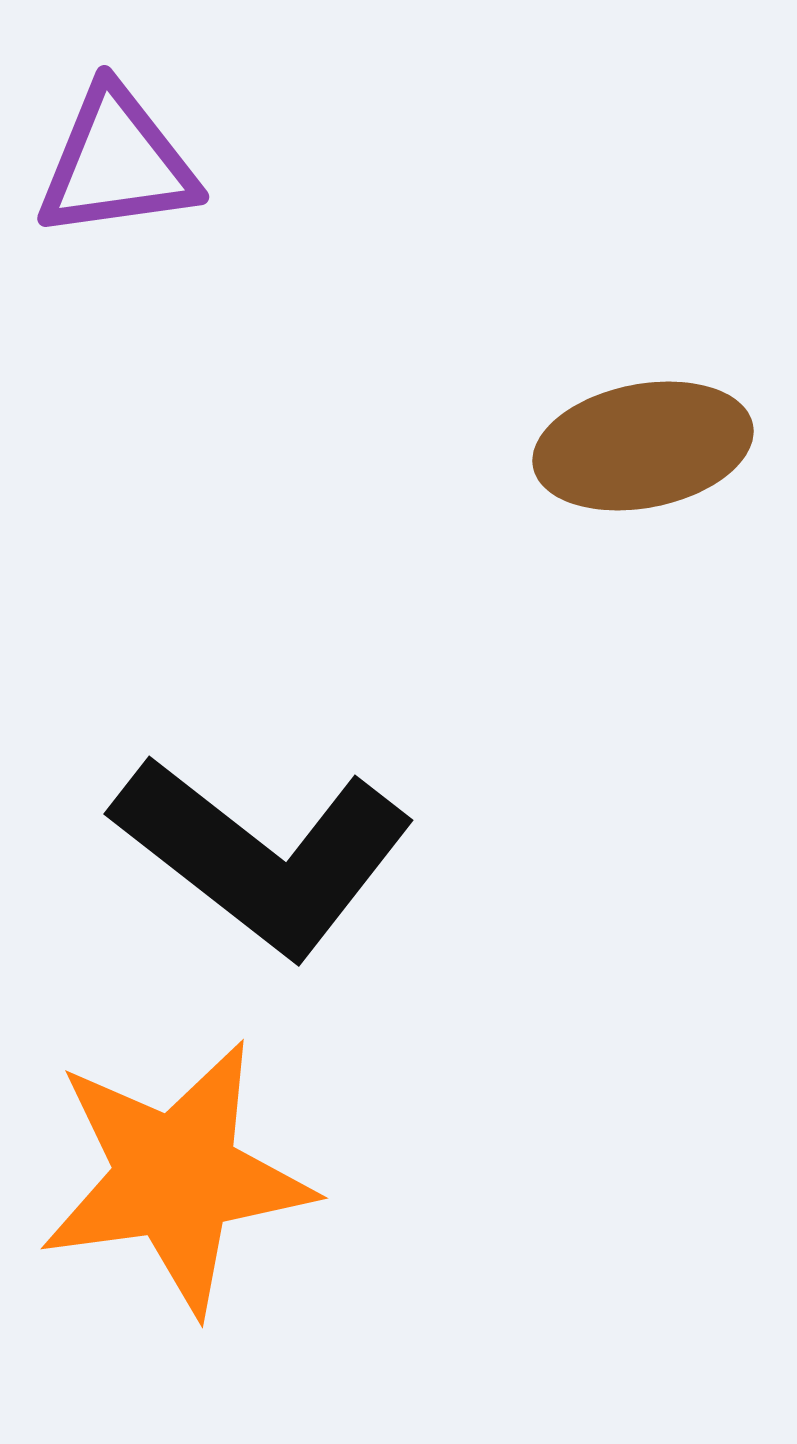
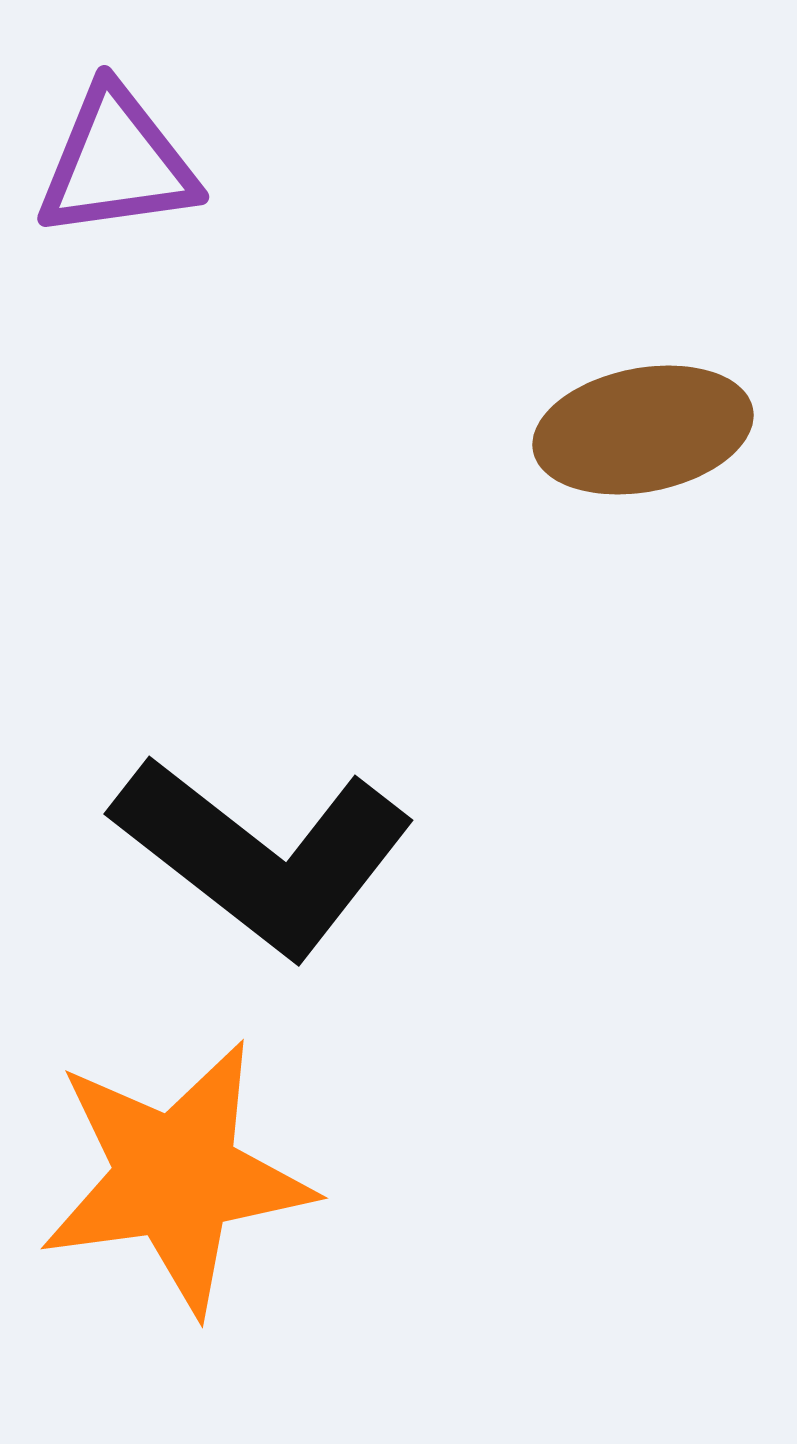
brown ellipse: moved 16 px up
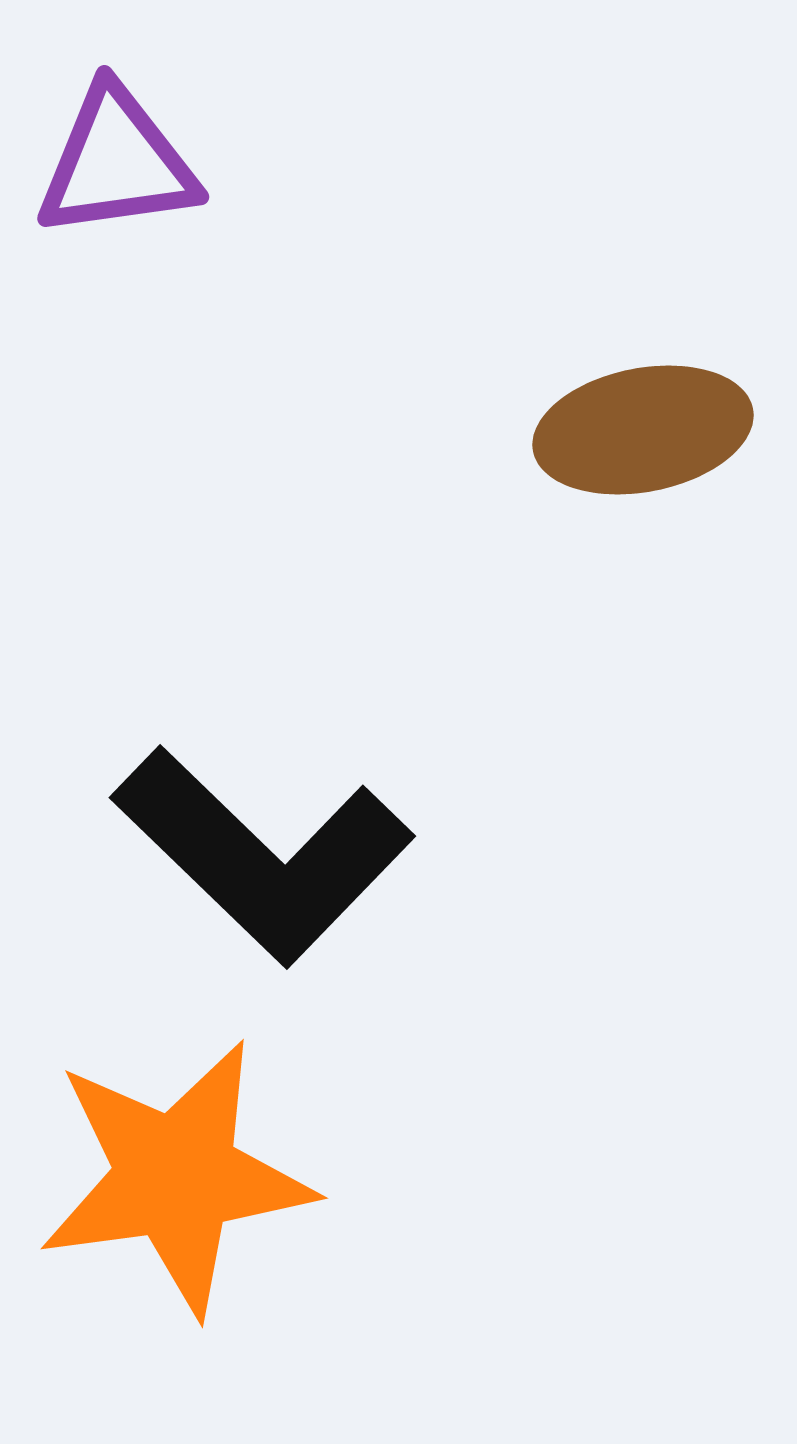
black L-shape: rotated 6 degrees clockwise
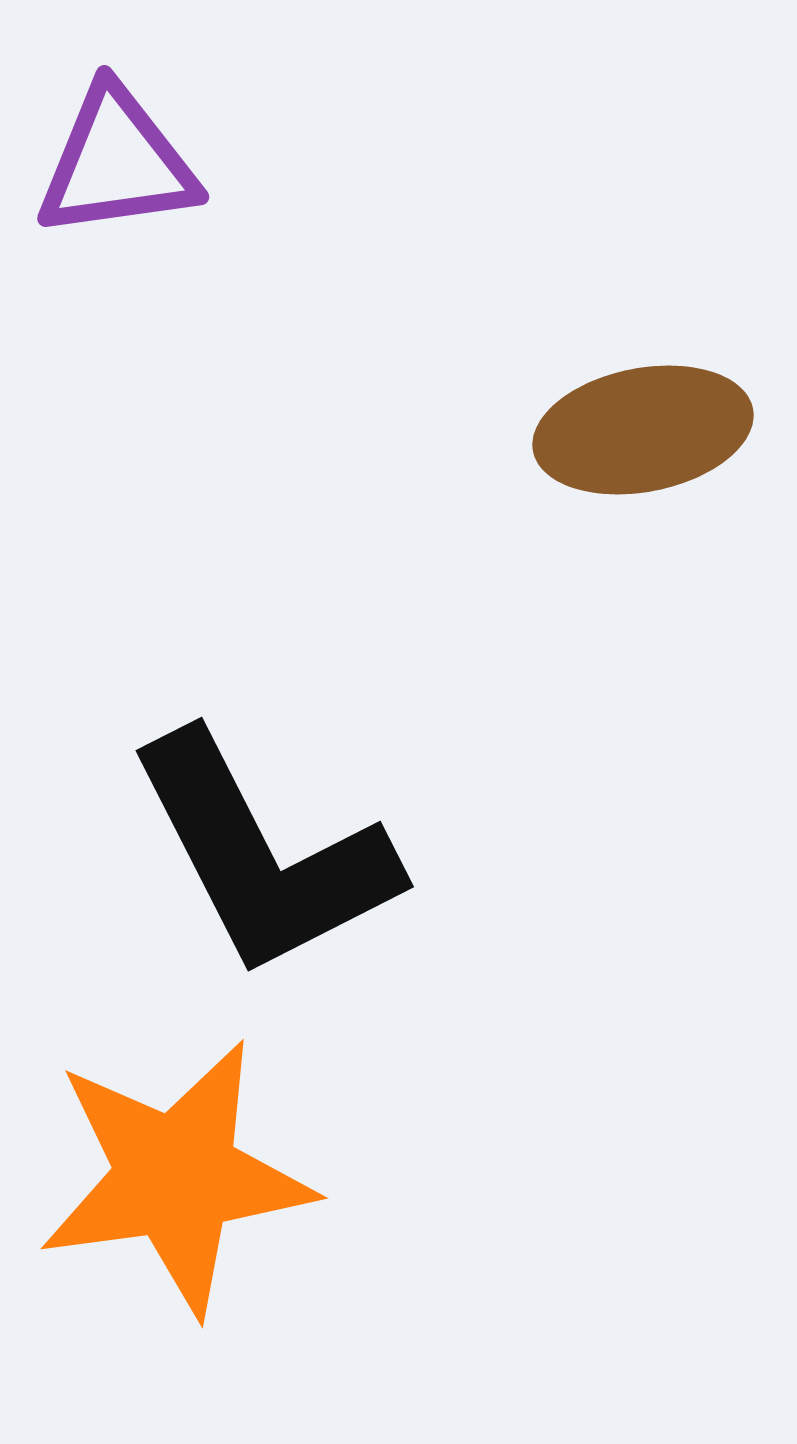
black L-shape: rotated 19 degrees clockwise
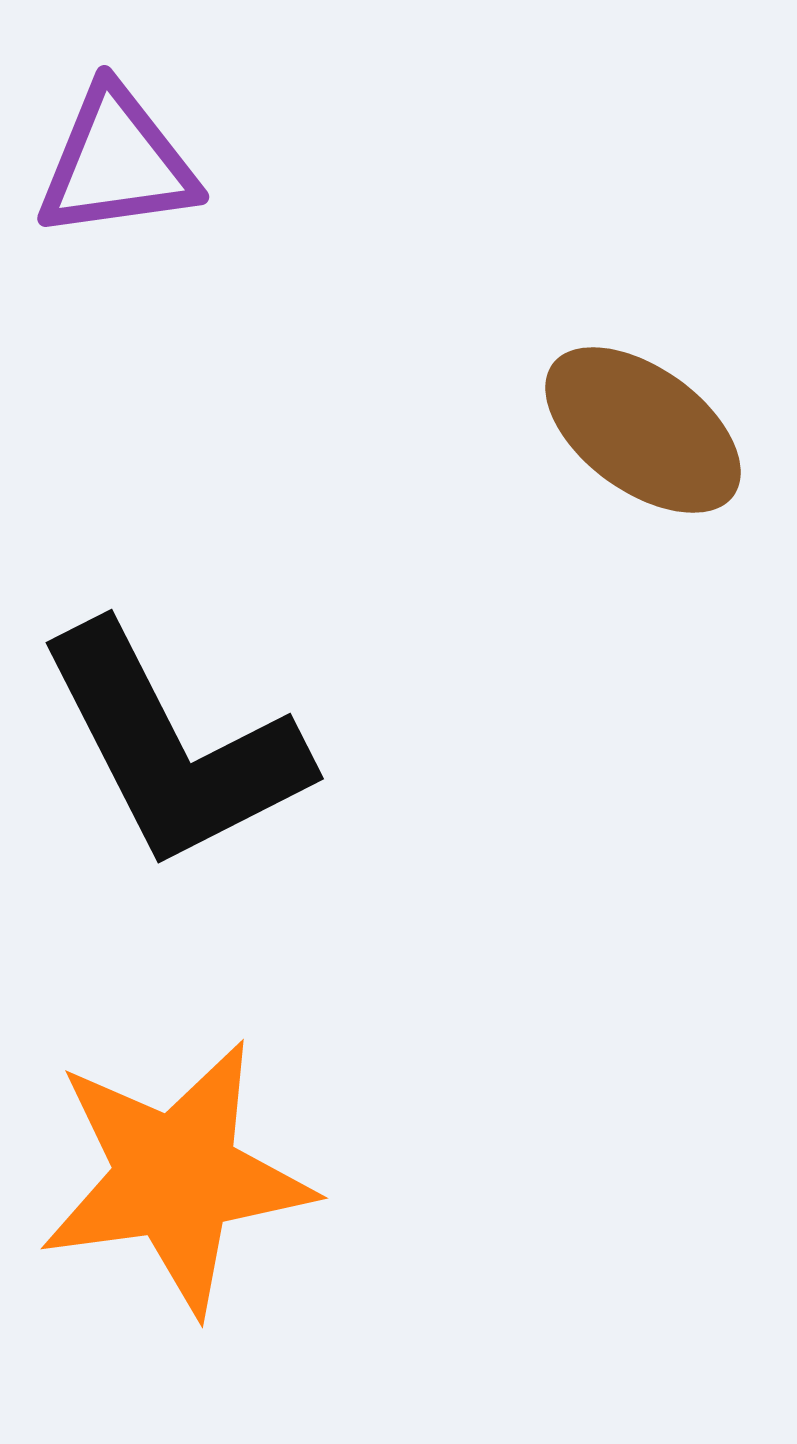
brown ellipse: rotated 47 degrees clockwise
black L-shape: moved 90 px left, 108 px up
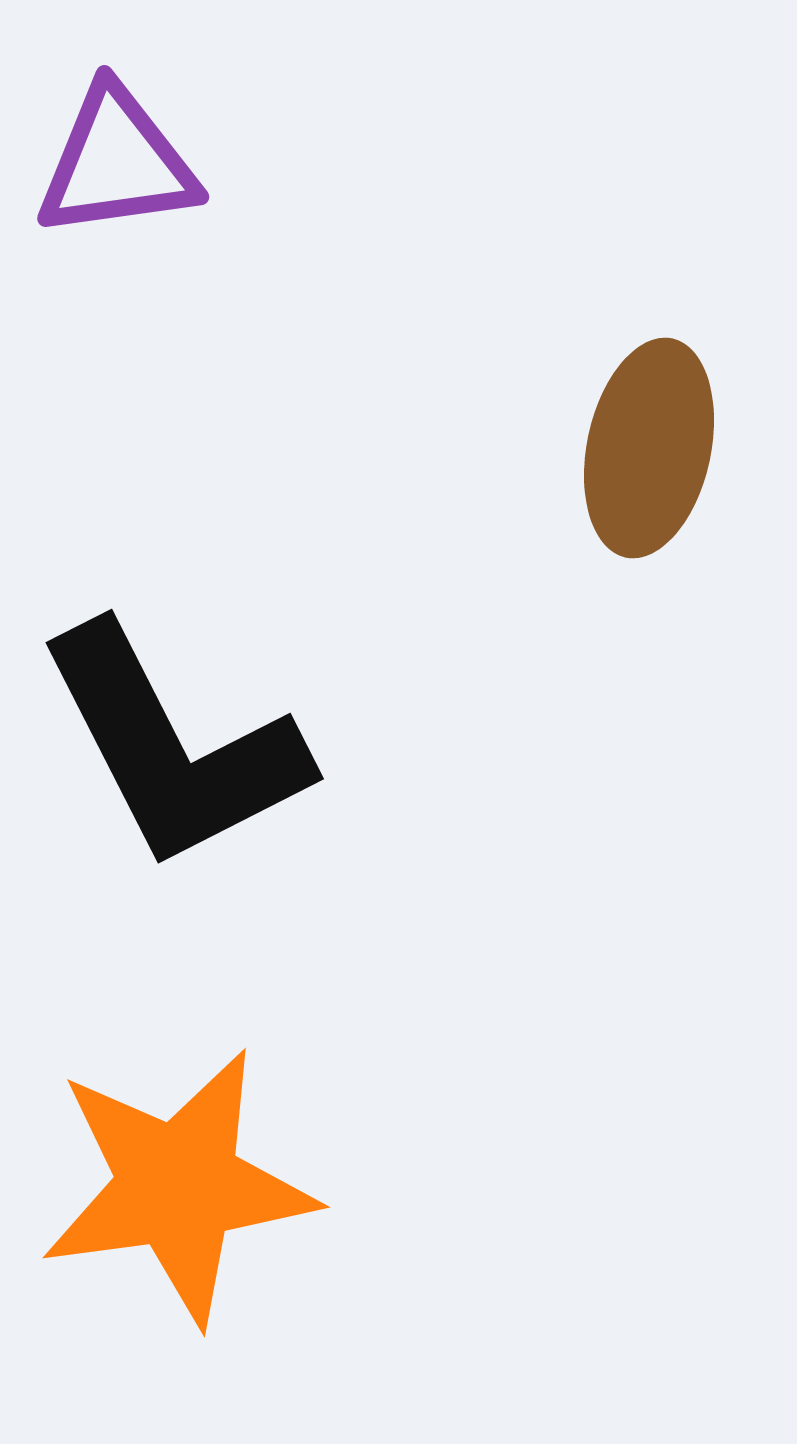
brown ellipse: moved 6 px right, 18 px down; rotated 66 degrees clockwise
orange star: moved 2 px right, 9 px down
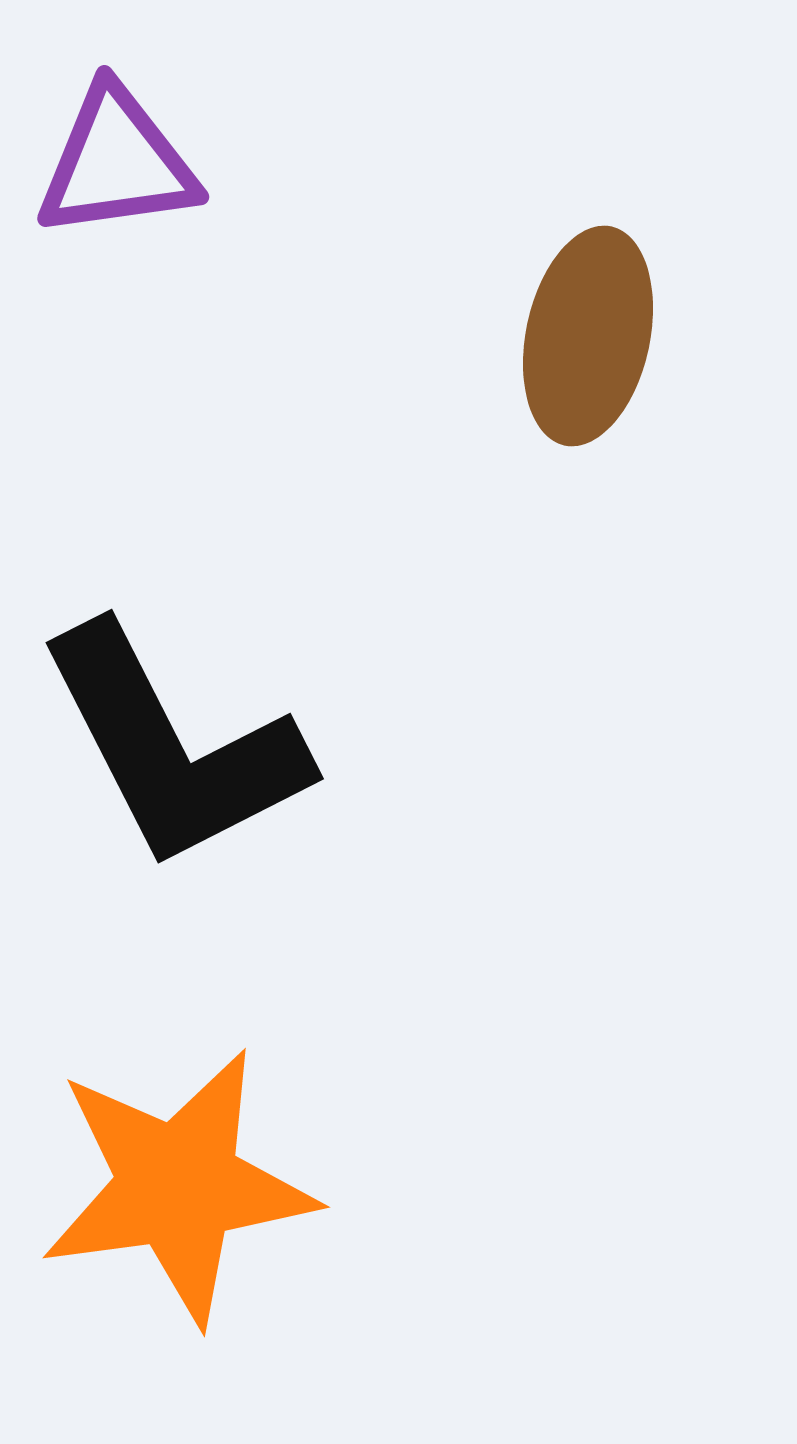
brown ellipse: moved 61 px left, 112 px up
